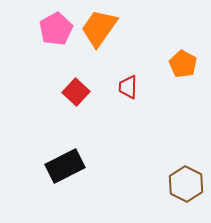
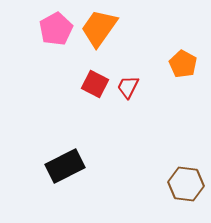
red trapezoid: rotated 25 degrees clockwise
red square: moved 19 px right, 8 px up; rotated 16 degrees counterclockwise
brown hexagon: rotated 20 degrees counterclockwise
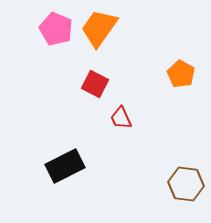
pink pentagon: rotated 20 degrees counterclockwise
orange pentagon: moved 2 px left, 10 px down
red trapezoid: moved 7 px left, 31 px down; rotated 50 degrees counterclockwise
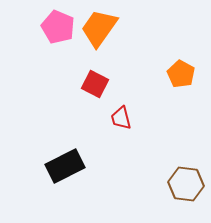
pink pentagon: moved 2 px right, 2 px up
red trapezoid: rotated 10 degrees clockwise
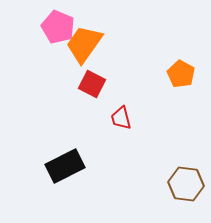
orange trapezoid: moved 15 px left, 16 px down
red square: moved 3 px left
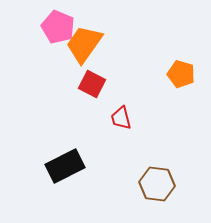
orange pentagon: rotated 12 degrees counterclockwise
brown hexagon: moved 29 px left
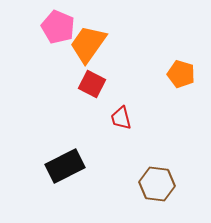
orange trapezoid: moved 4 px right
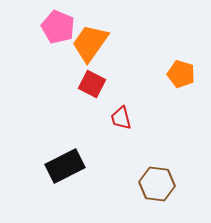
orange trapezoid: moved 2 px right, 1 px up
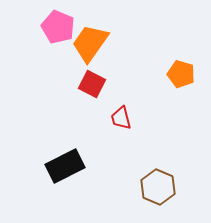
brown hexagon: moved 1 px right, 3 px down; rotated 16 degrees clockwise
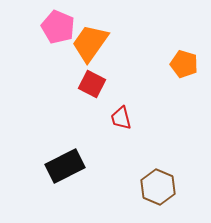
orange pentagon: moved 3 px right, 10 px up
